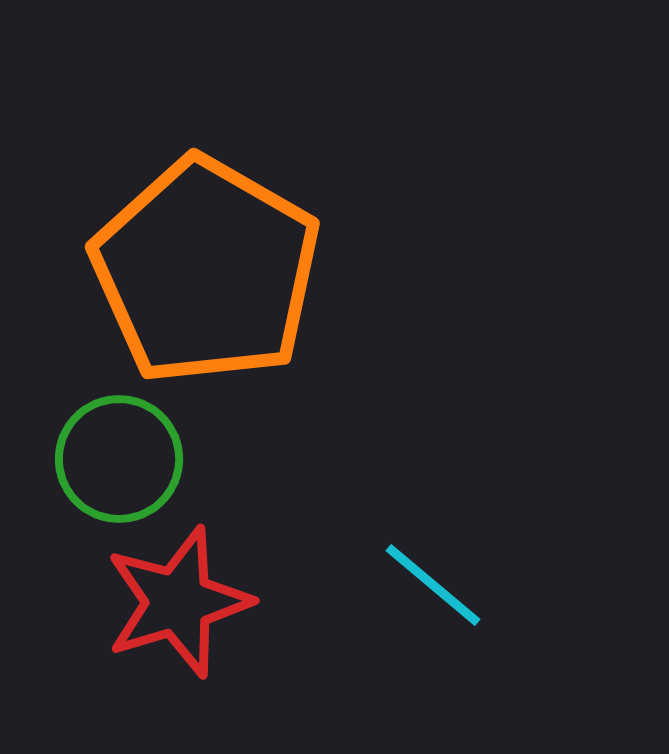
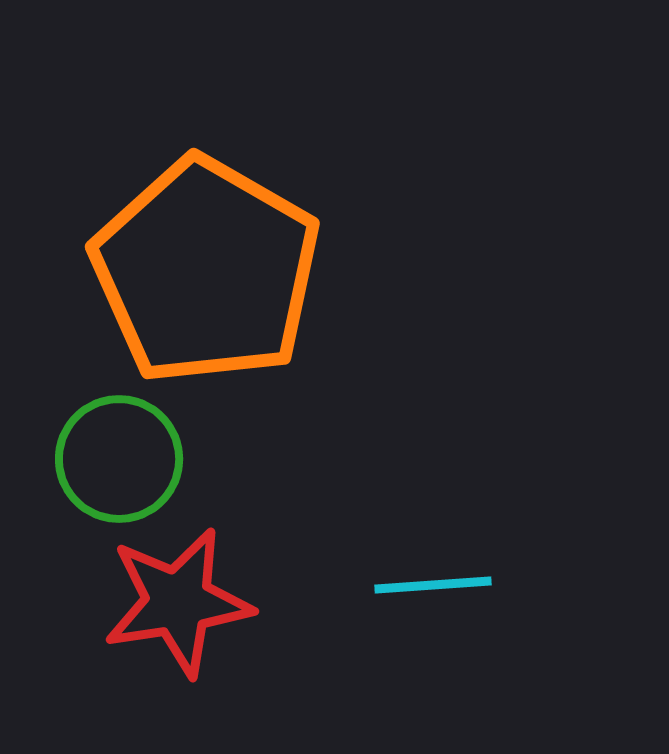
cyan line: rotated 44 degrees counterclockwise
red star: rotated 8 degrees clockwise
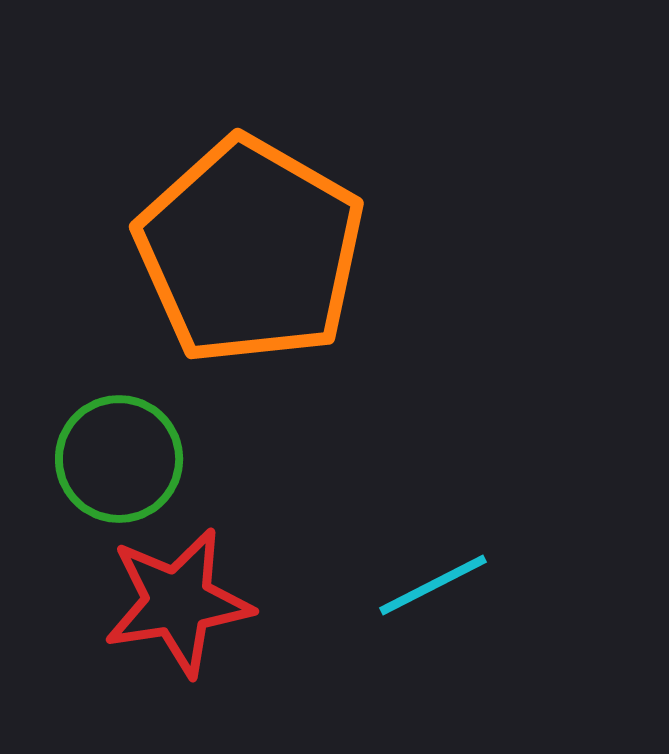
orange pentagon: moved 44 px right, 20 px up
cyan line: rotated 23 degrees counterclockwise
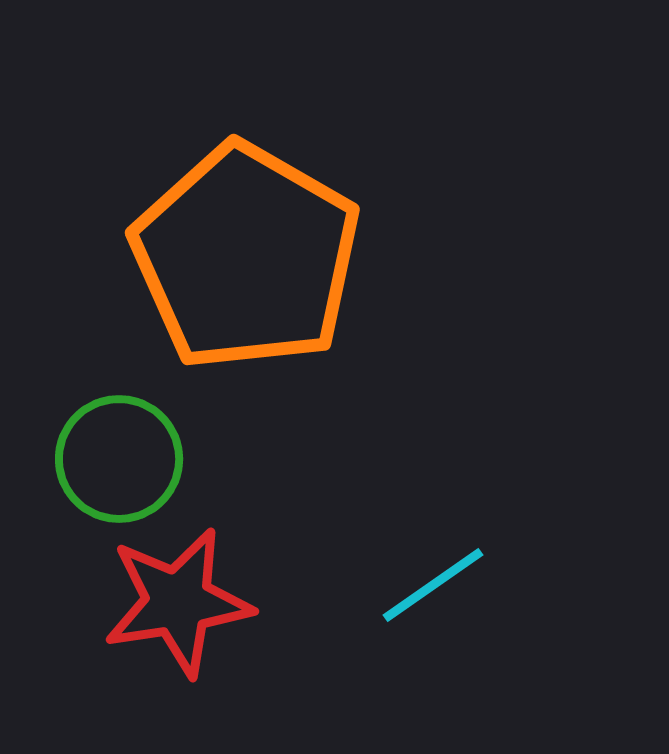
orange pentagon: moved 4 px left, 6 px down
cyan line: rotated 8 degrees counterclockwise
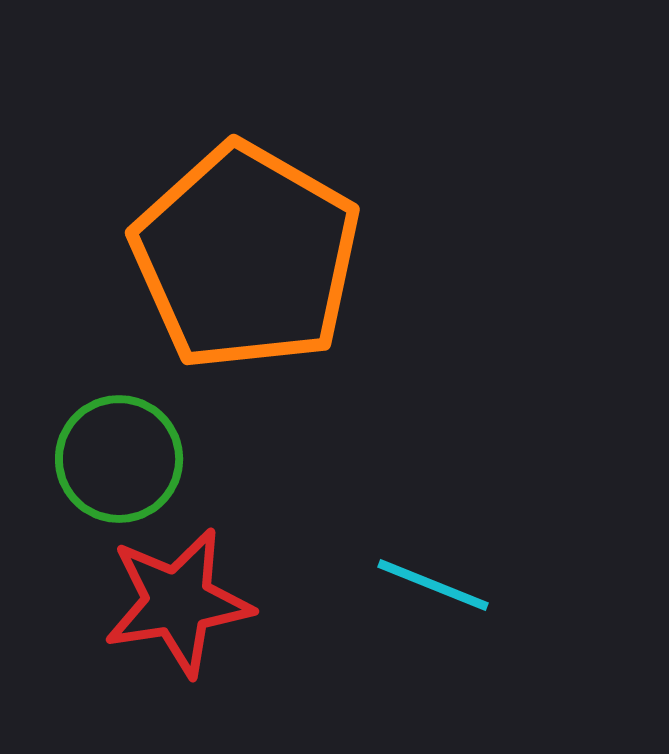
cyan line: rotated 57 degrees clockwise
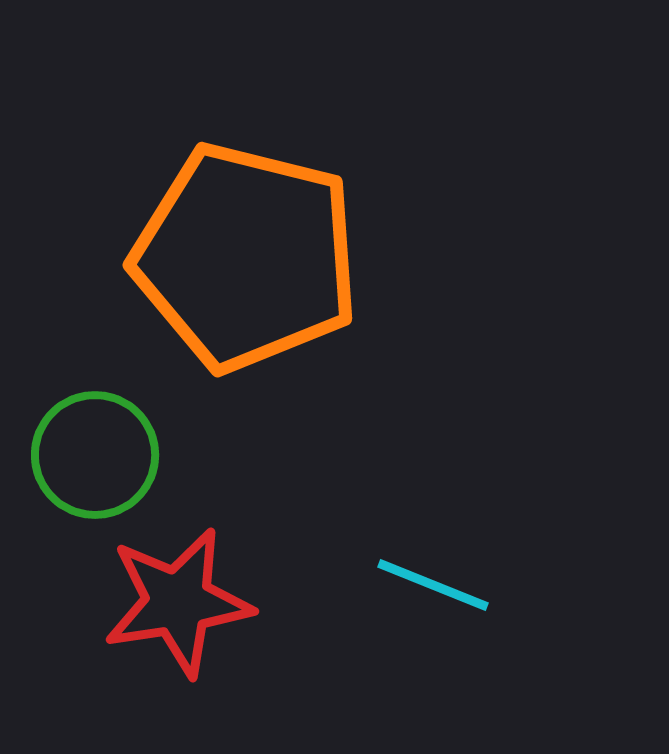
orange pentagon: rotated 16 degrees counterclockwise
green circle: moved 24 px left, 4 px up
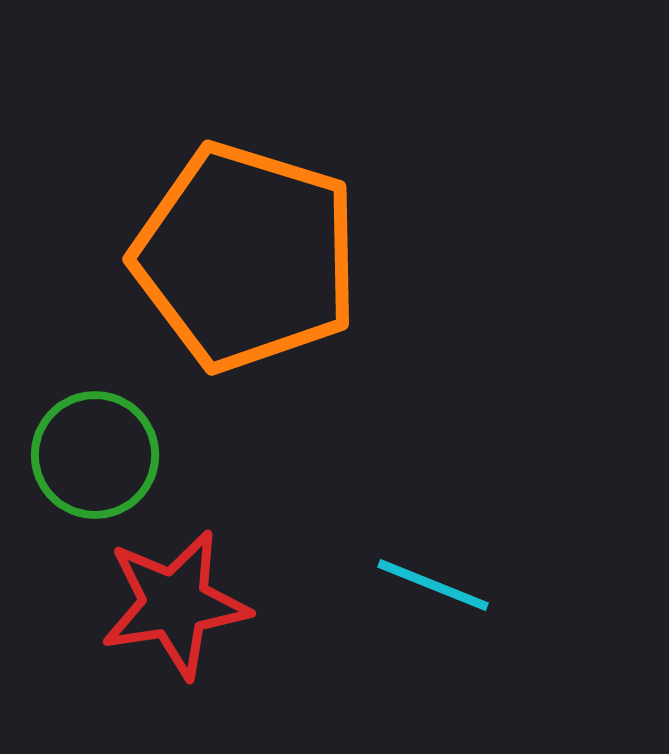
orange pentagon: rotated 3 degrees clockwise
red star: moved 3 px left, 2 px down
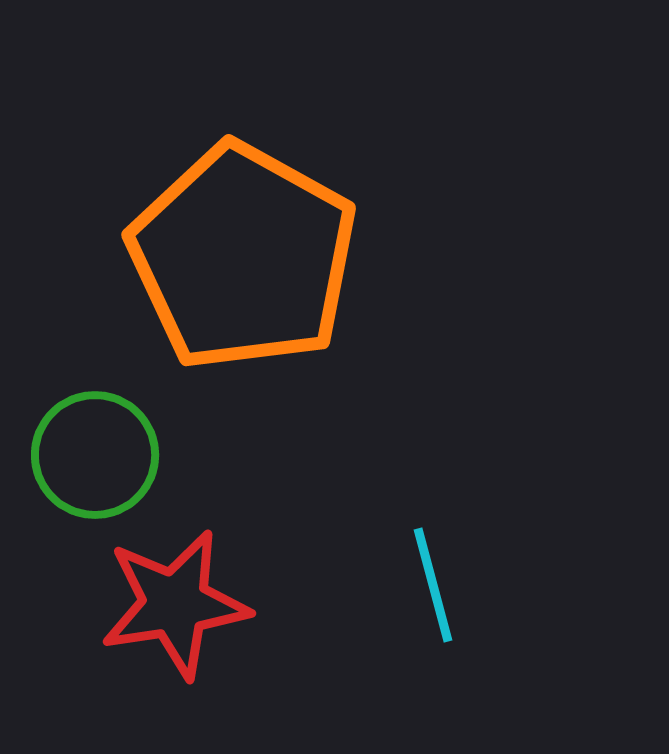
orange pentagon: moved 3 px left; rotated 12 degrees clockwise
cyan line: rotated 53 degrees clockwise
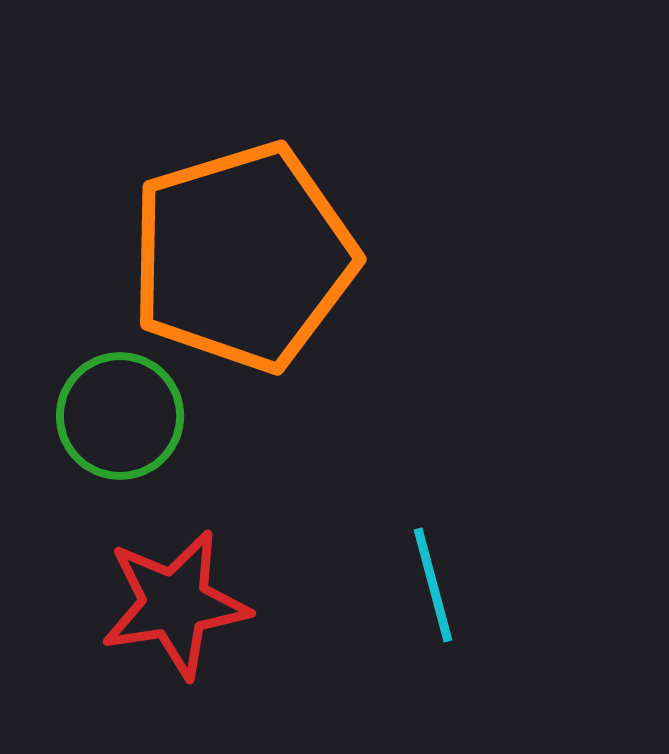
orange pentagon: rotated 26 degrees clockwise
green circle: moved 25 px right, 39 px up
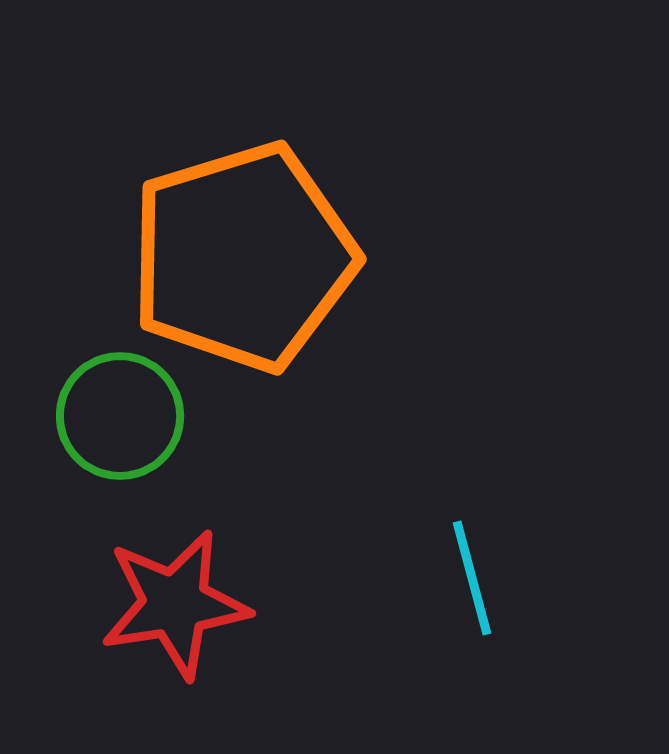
cyan line: moved 39 px right, 7 px up
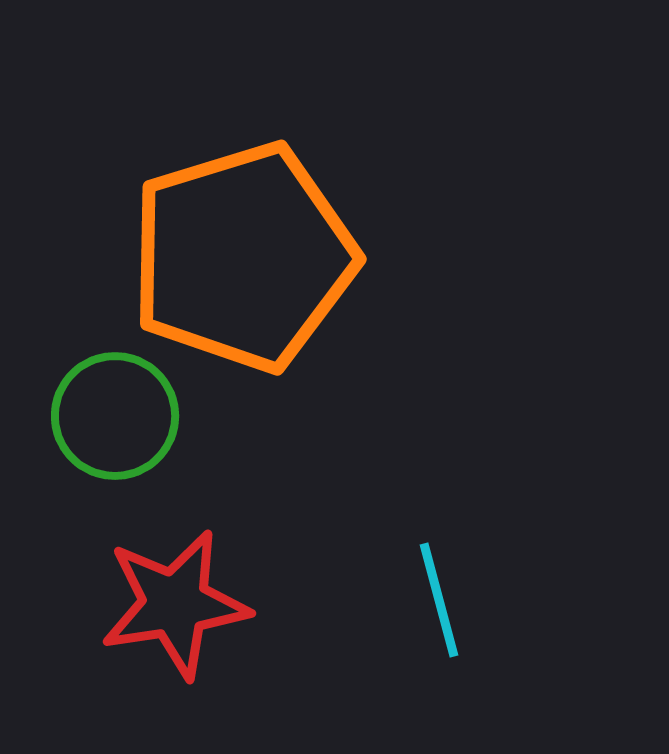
green circle: moved 5 px left
cyan line: moved 33 px left, 22 px down
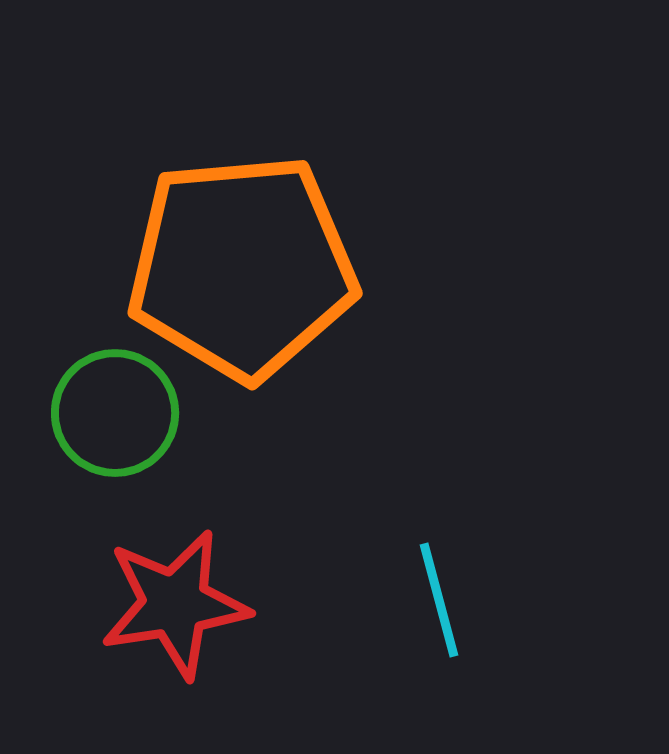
orange pentagon: moved 1 px left, 10 px down; rotated 12 degrees clockwise
green circle: moved 3 px up
